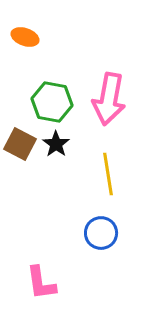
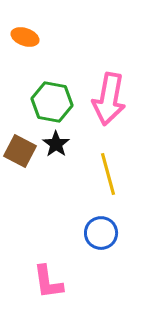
brown square: moved 7 px down
yellow line: rotated 6 degrees counterclockwise
pink L-shape: moved 7 px right, 1 px up
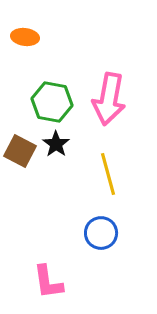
orange ellipse: rotated 12 degrees counterclockwise
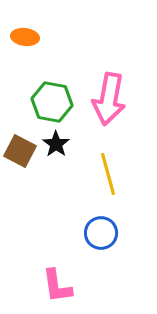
pink L-shape: moved 9 px right, 4 px down
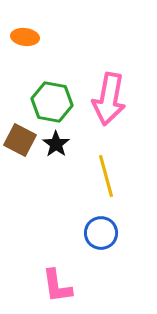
brown square: moved 11 px up
yellow line: moved 2 px left, 2 px down
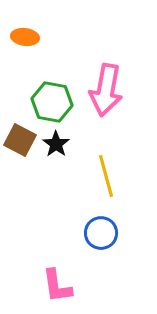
pink arrow: moved 3 px left, 9 px up
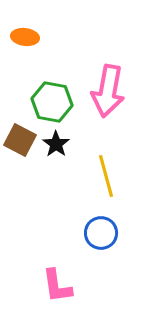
pink arrow: moved 2 px right, 1 px down
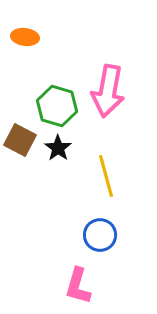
green hexagon: moved 5 px right, 4 px down; rotated 6 degrees clockwise
black star: moved 2 px right, 4 px down
blue circle: moved 1 px left, 2 px down
pink L-shape: moved 21 px right; rotated 24 degrees clockwise
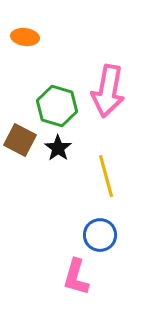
pink L-shape: moved 2 px left, 9 px up
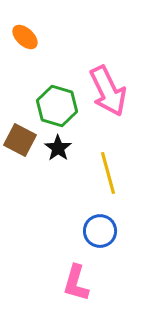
orange ellipse: rotated 36 degrees clockwise
pink arrow: rotated 36 degrees counterclockwise
yellow line: moved 2 px right, 3 px up
blue circle: moved 4 px up
pink L-shape: moved 6 px down
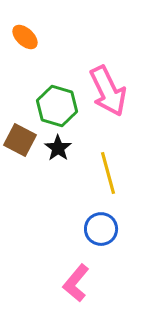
blue circle: moved 1 px right, 2 px up
pink L-shape: rotated 24 degrees clockwise
